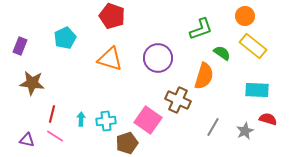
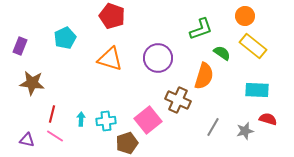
pink square: rotated 16 degrees clockwise
gray star: rotated 12 degrees clockwise
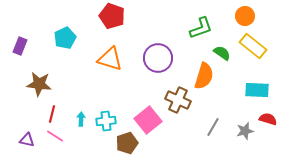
green L-shape: moved 1 px up
brown star: moved 7 px right, 1 px down
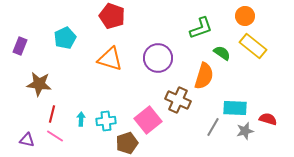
cyan rectangle: moved 22 px left, 18 px down
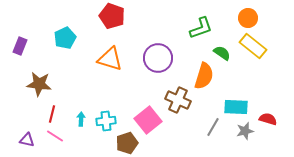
orange circle: moved 3 px right, 2 px down
cyan rectangle: moved 1 px right, 1 px up
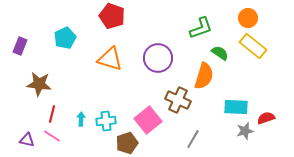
green semicircle: moved 2 px left
red semicircle: moved 2 px left, 1 px up; rotated 36 degrees counterclockwise
gray line: moved 20 px left, 12 px down
pink line: moved 3 px left
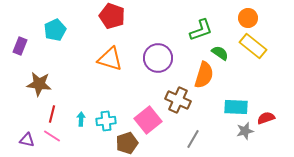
green L-shape: moved 2 px down
cyan pentagon: moved 10 px left, 8 px up
orange semicircle: moved 1 px up
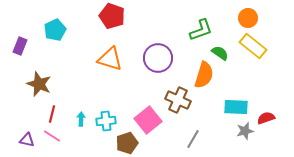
brown star: rotated 15 degrees clockwise
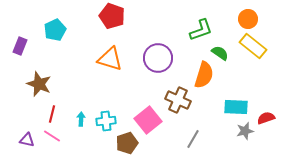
orange circle: moved 1 px down
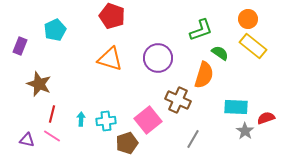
gray star: rotated 24 degrees counterclockwise
